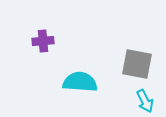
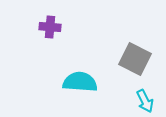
purple cross: moved 7 px right, 14 px up; rotated 10 degrees clockwise
gray square: moved 2 px left, 5 px up; rotated 16 degrees clockwise
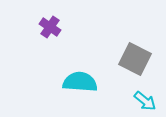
purple cross: rotated 30 degrees clockwise
cyan arrow: rotated 25 degrees counterclockwise
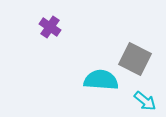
cyan semicircle: moved 21 px right, 2 px up
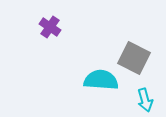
gray square: moved 1 px left, 1 px up
cyan arrow: moved 1 px up; rotated 35 degrees clockwise
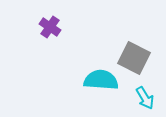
cyan arrow: moved 2 px up; rotated 15 degrees counterclockwise
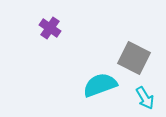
purple cross: moved 1 px down
cyan semicircle: moved 1 px left, 5 px down; rotated 24 degrees counterclockwise
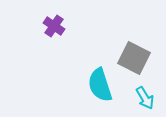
purple cross: moved 4 px right, 2 px up
cyan semicircle: rotated 88 degrees counterclockwise
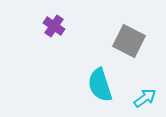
gray square: moved 5 px left, 17 px up
cyan arrow: rotated 95 degrees counterclockwise
